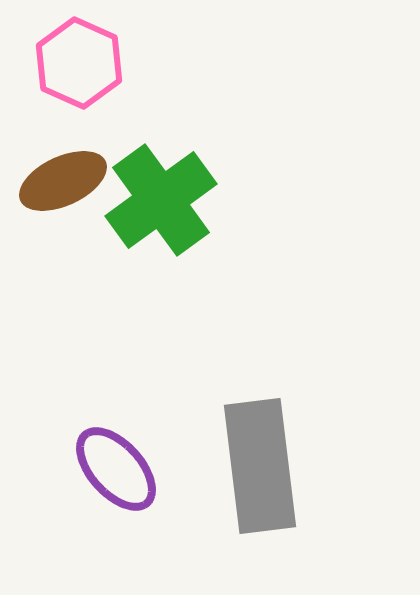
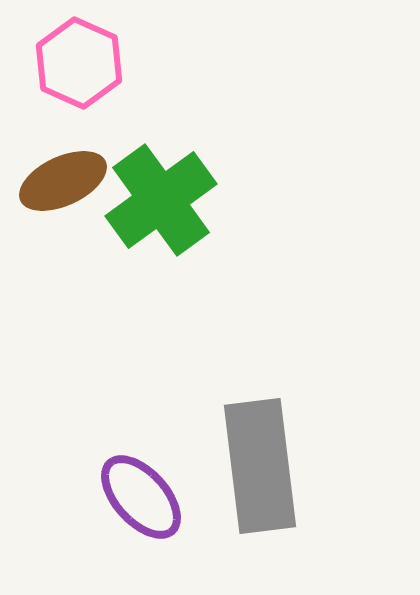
purple ellipse: moved 25 px right, 28 px down
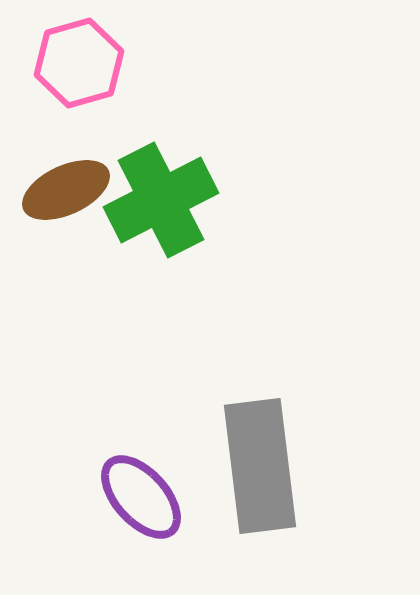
pink hexagon: rotated 20 degrees clockwise
brown ellipse: moved 3 px right, 9 px down
green cross: rotated 9 degrees clockwise
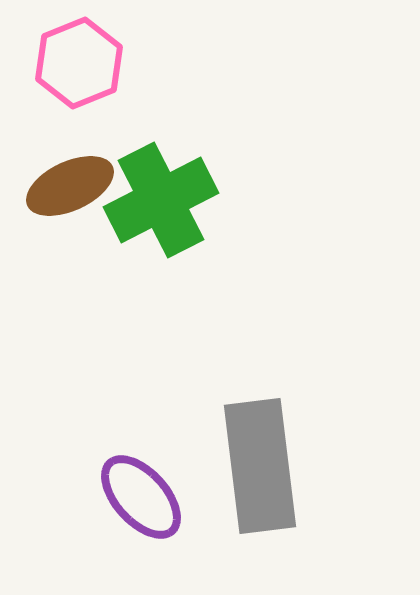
pink hexagon: rotated 6 degrees counterclockwise
brown ellipse: moved 4 px right, 4 px up
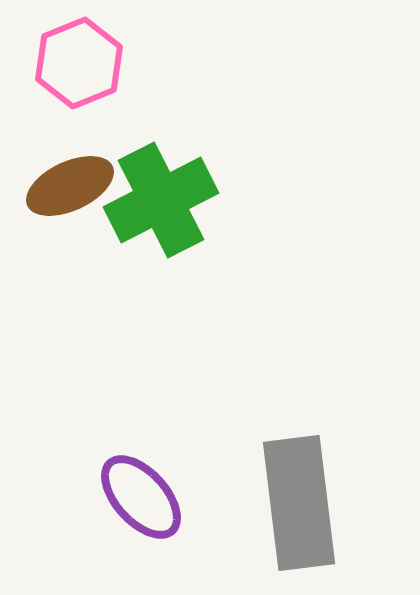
gray rectangle: moved 39 px right, 37 px down
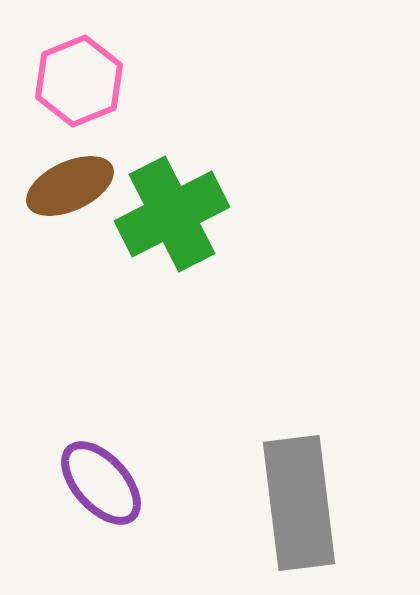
pink hexagon: moved 18 px down
green cross: moved 11 px right, 14 px down
purple ellipse: moved 40 px left, 14 px up
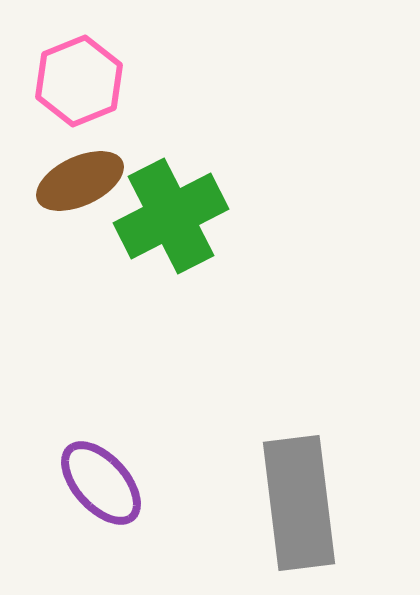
brown ellipse: moved 10 px right, 5 px up
green cross: moved 1 px left, 2 px down
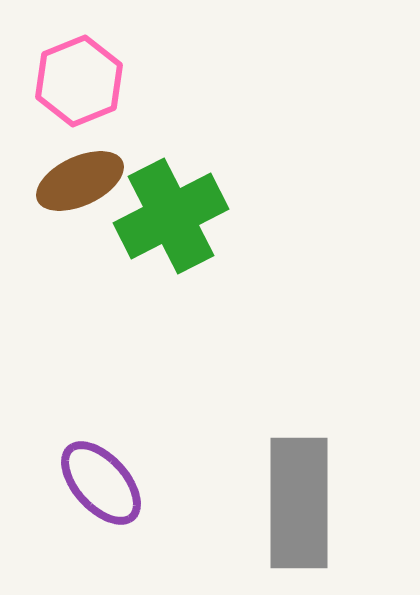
gray rectangle: rotated 7 degrees clockwise
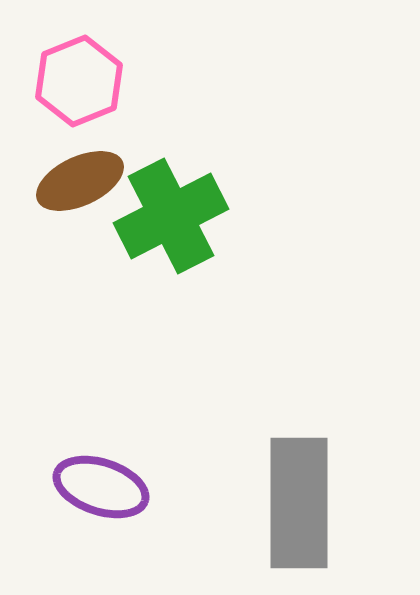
purple ellipse: moved 4 px down; rotated 30 degrees counterclockwise
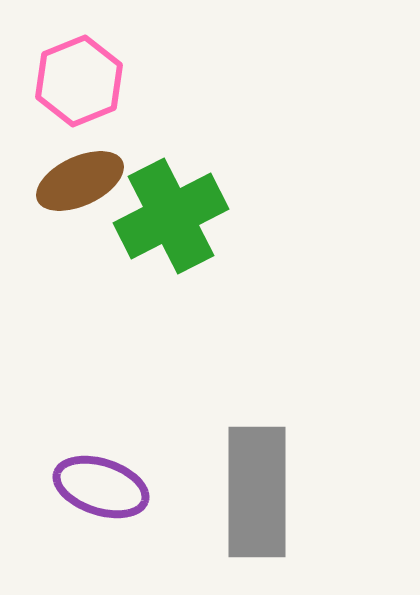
gray rectangle: moved 42 px left, 11 px up
